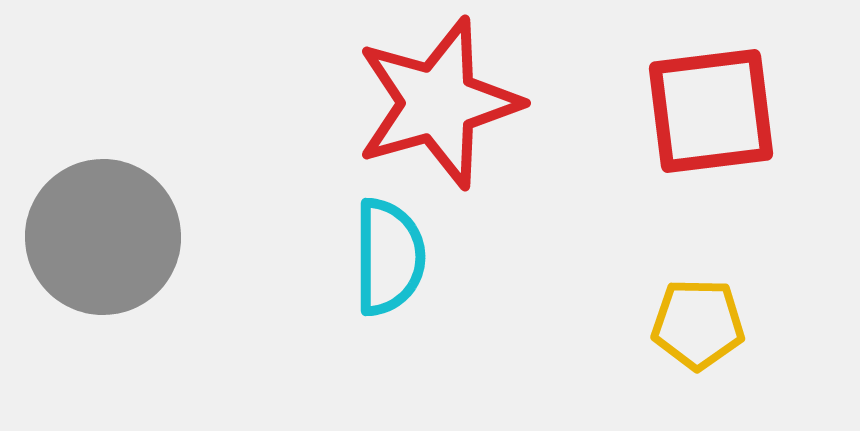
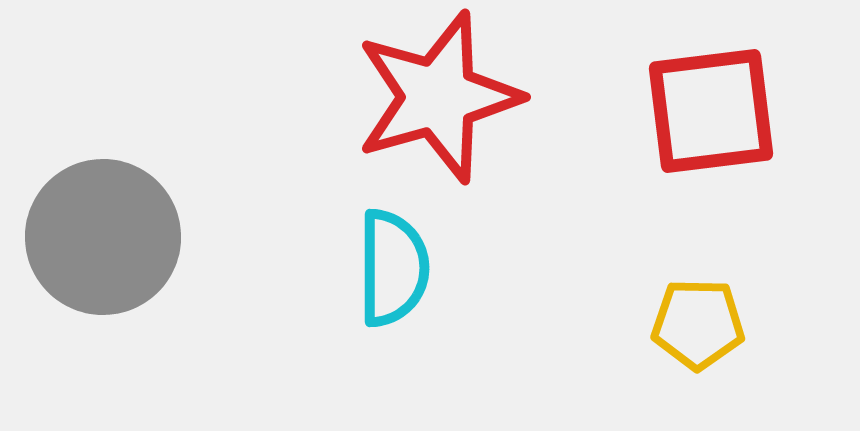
red star: moved 6 px up
cyan semicircle: moved 4 px right, 11 px down
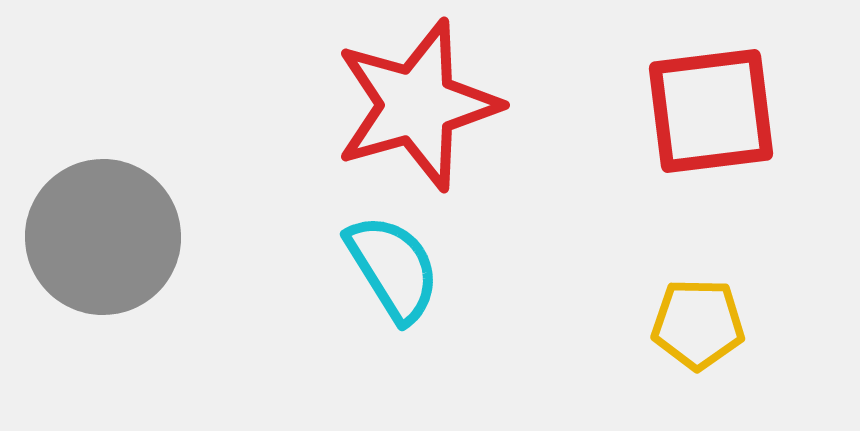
red star: moved 21 px left, 8 px down
cyan semicircle: rotated 32 degrees counterclockwise
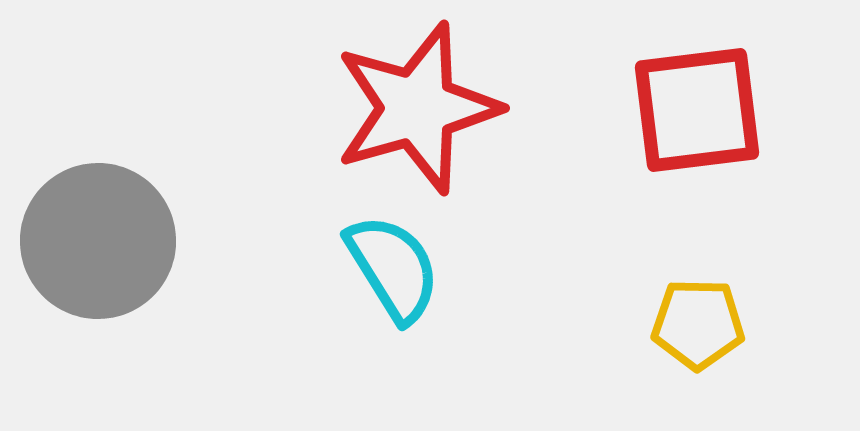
red star: moved 3 px down
red square: moved 14 px left, 1 px up
gray circle: moved 5 px left, 4 px down
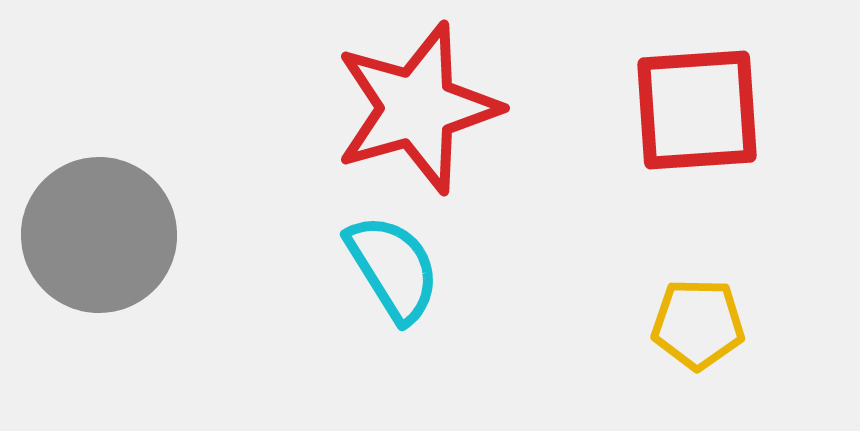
red square: rotated 3 degrees clockwise
gray circle: moved 1 px right, 6 px up
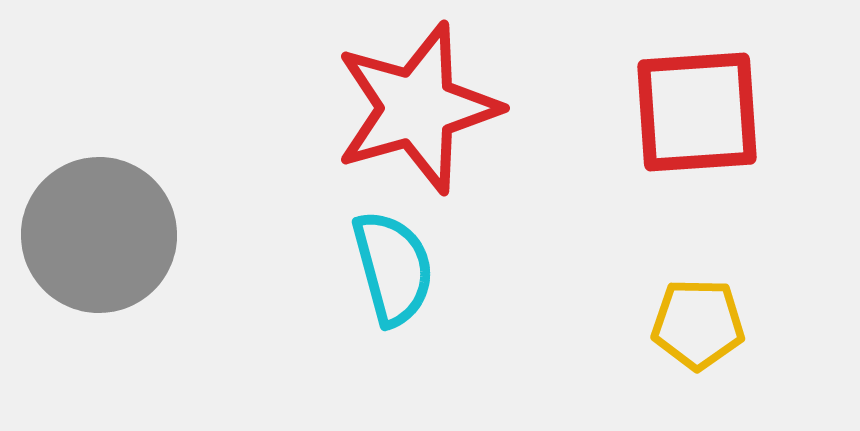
red square: moved 2 px down
cyan semicircle: rotated 17 degrees clockwise
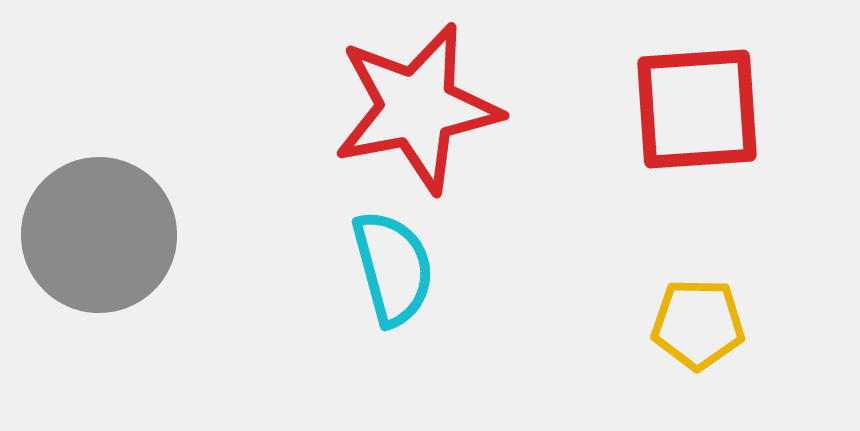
red star: rotated 5 degrees clockwise
red square: moved 3 px up
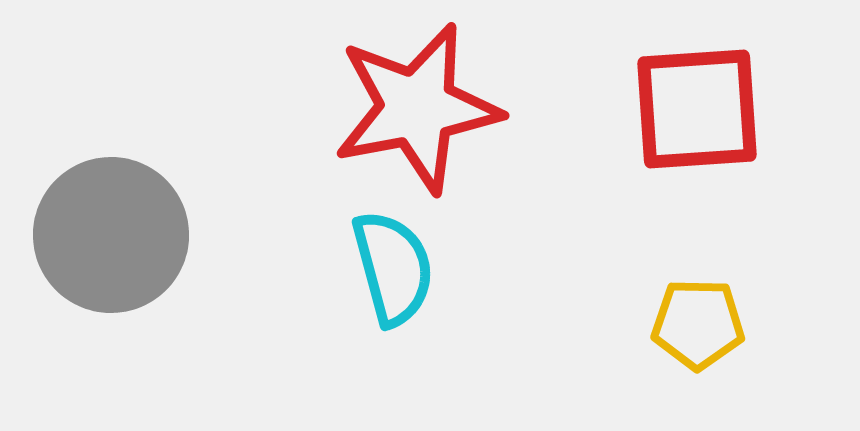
gray circle: moved 12 px right
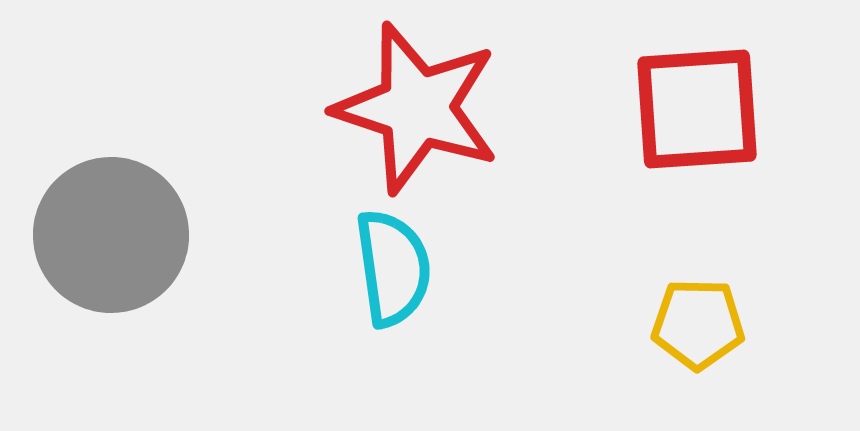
red star: rotated 29 degrees clockwise
cyan semicircle: rotated 7 degrees clockwise
